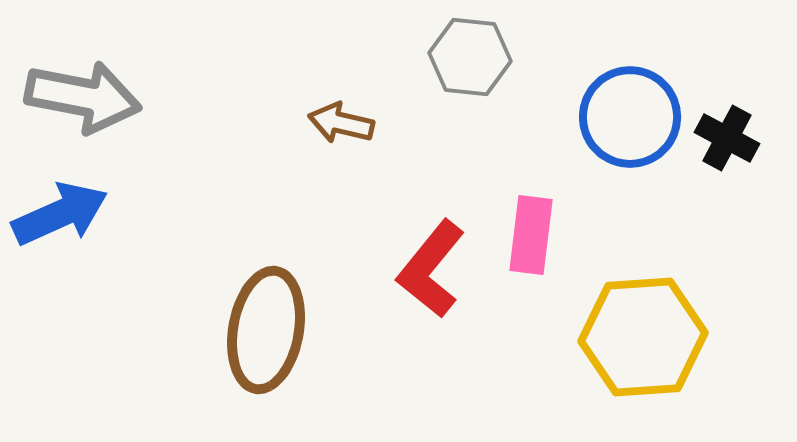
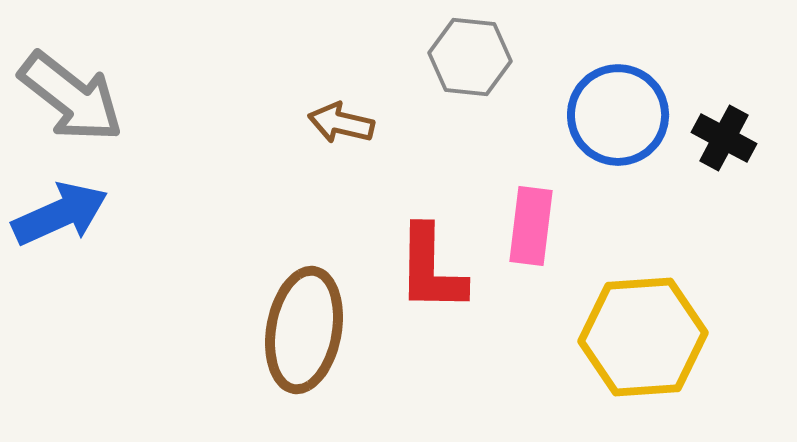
gray arrow: moved 12 px left; rotated 27 degrees clockwise
blue circle: moved 12 px left, 2 px up
black cross: moved 3 px left
pink rectangle: moved 9 px up
red L-shape: rotated 38 degrees counterclockwise
brown ellipse: moved 38 px right
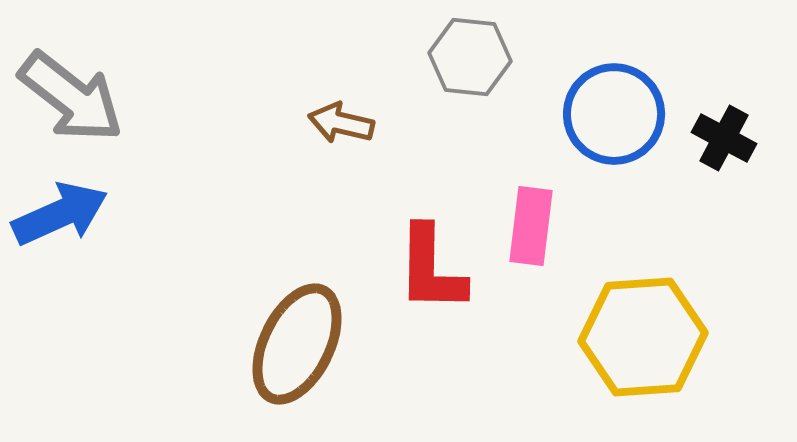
blue circle: moved 4 px left, 1 px up
brown ellipse: moved 7 px left, 14 px down; rotated 16 degrees clockwise
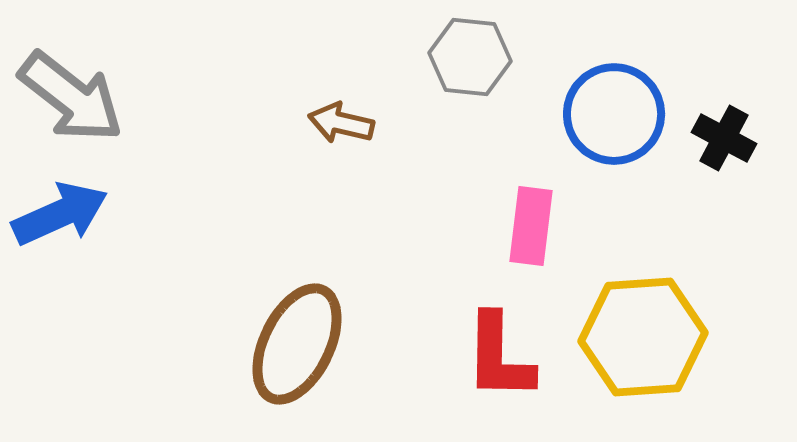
red L-shape: moved 68 px right, 88 px down
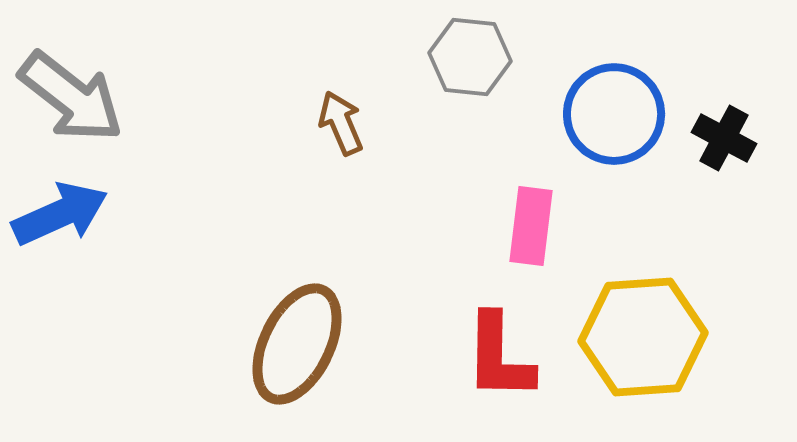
brown arrow: rotated 54 degrees clockwise
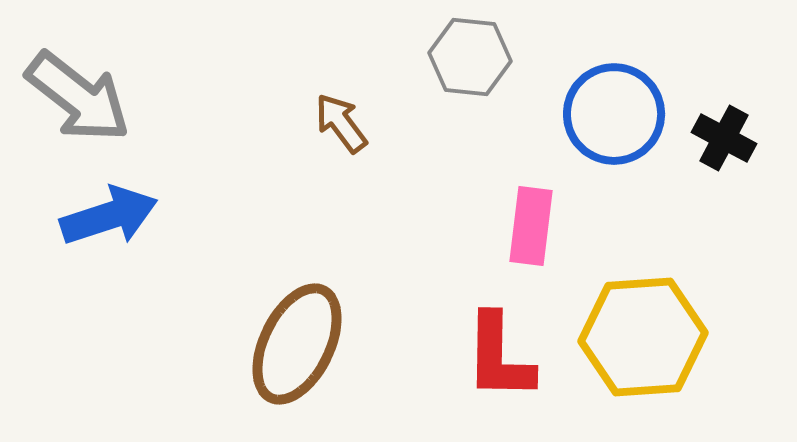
gray arrow: moved 7 px right
brown arrow: rotated 14 degrees counterclockwise
blue arrow: moved 49 px right, 2 px down; rotated 6 degrees clockwise
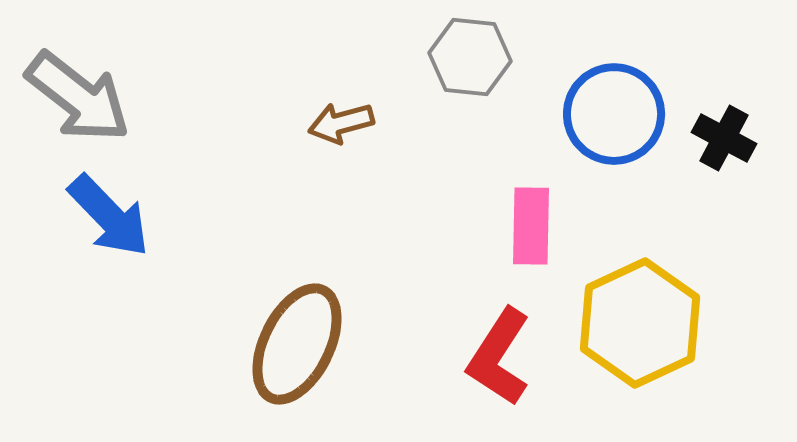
brown arrow: rotated 68 degrees counterclockwise
blue arrow: rotated 64 degrees clockwise
pink rectangle: rotated 6 degrees counterclockwise
yellow hexagon: moved 3 px left, 14 px up; rotated 21 degrees counterclockwise
red L-shape: rotated 32 degrees clockwise
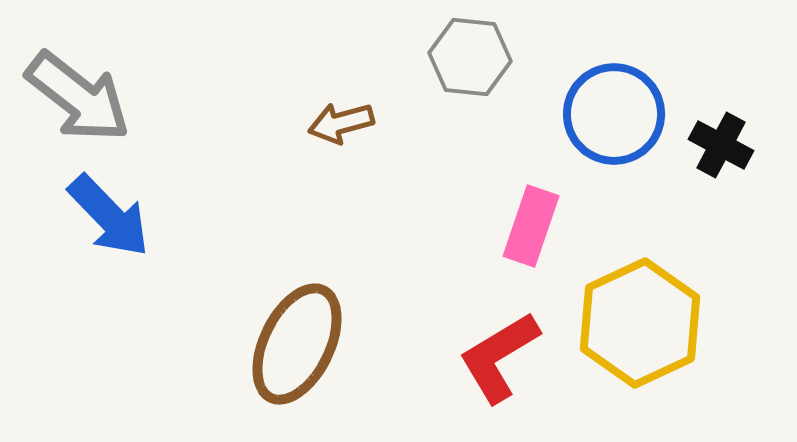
black cross: moved 3 px left, 7 px down
pink rectangle: rotated 18 degrees clockwise
red L-shape: rotated 26 degrees clockwise
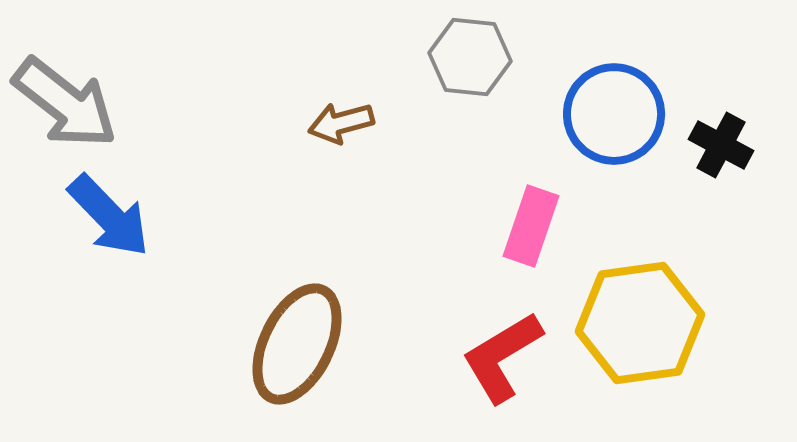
gray arrow: moved 13 px left, 6 px down
yellow hexagon: rotated 17 degrees clockwise
red L-shape: moved 3 px right
